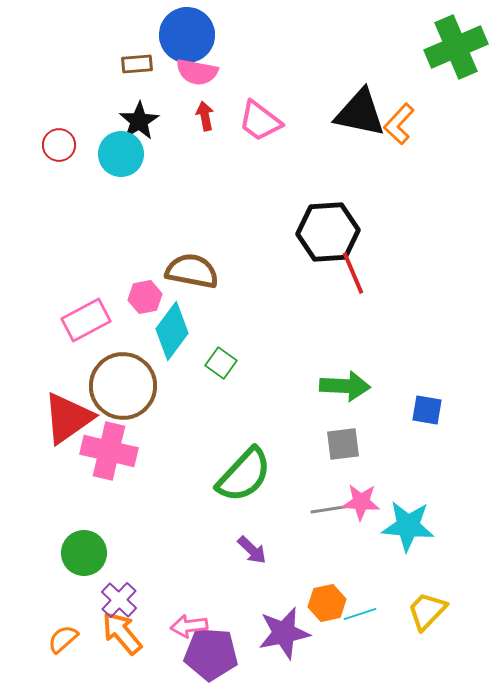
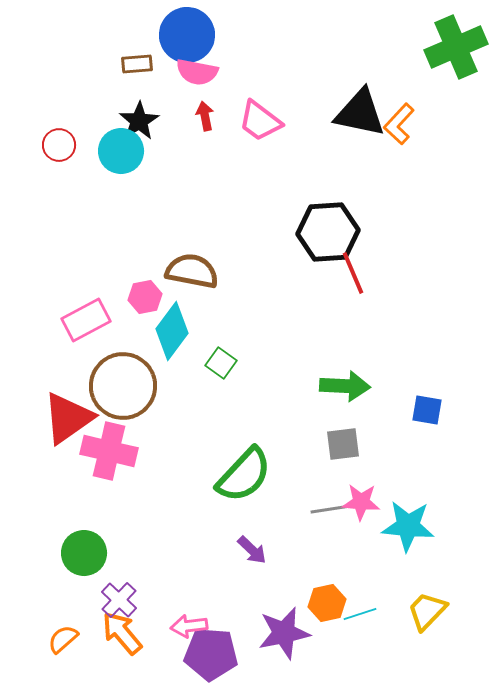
cyan circle: moved 3 px up
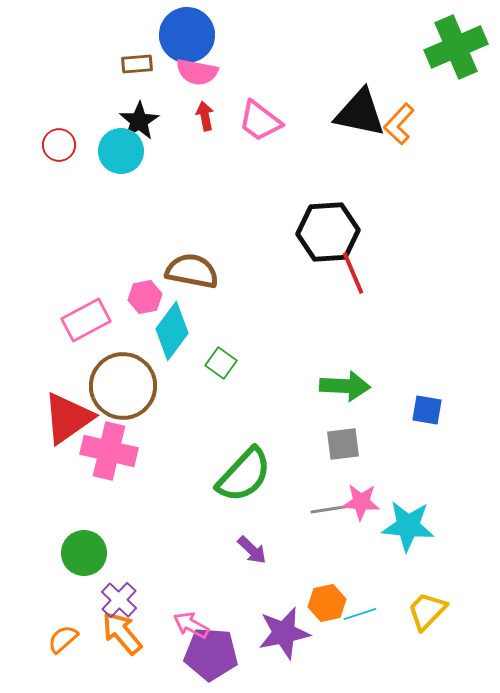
pink arrow: moved 2 px right, 1 px up; rotated 36 degrees clockwise
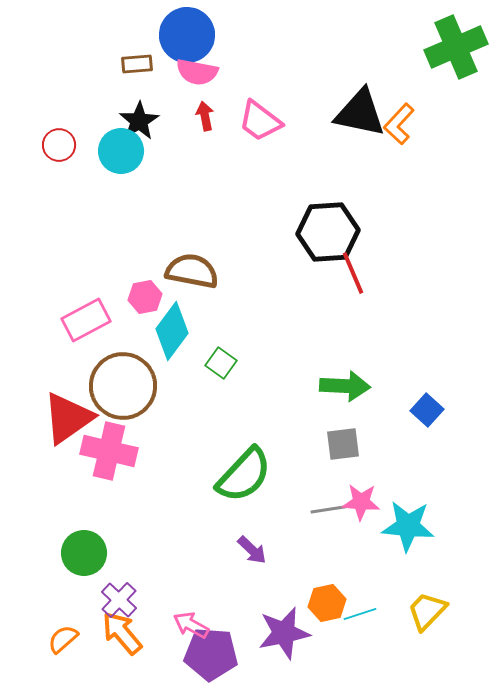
blue square: rotated 32 degrees clockwise
